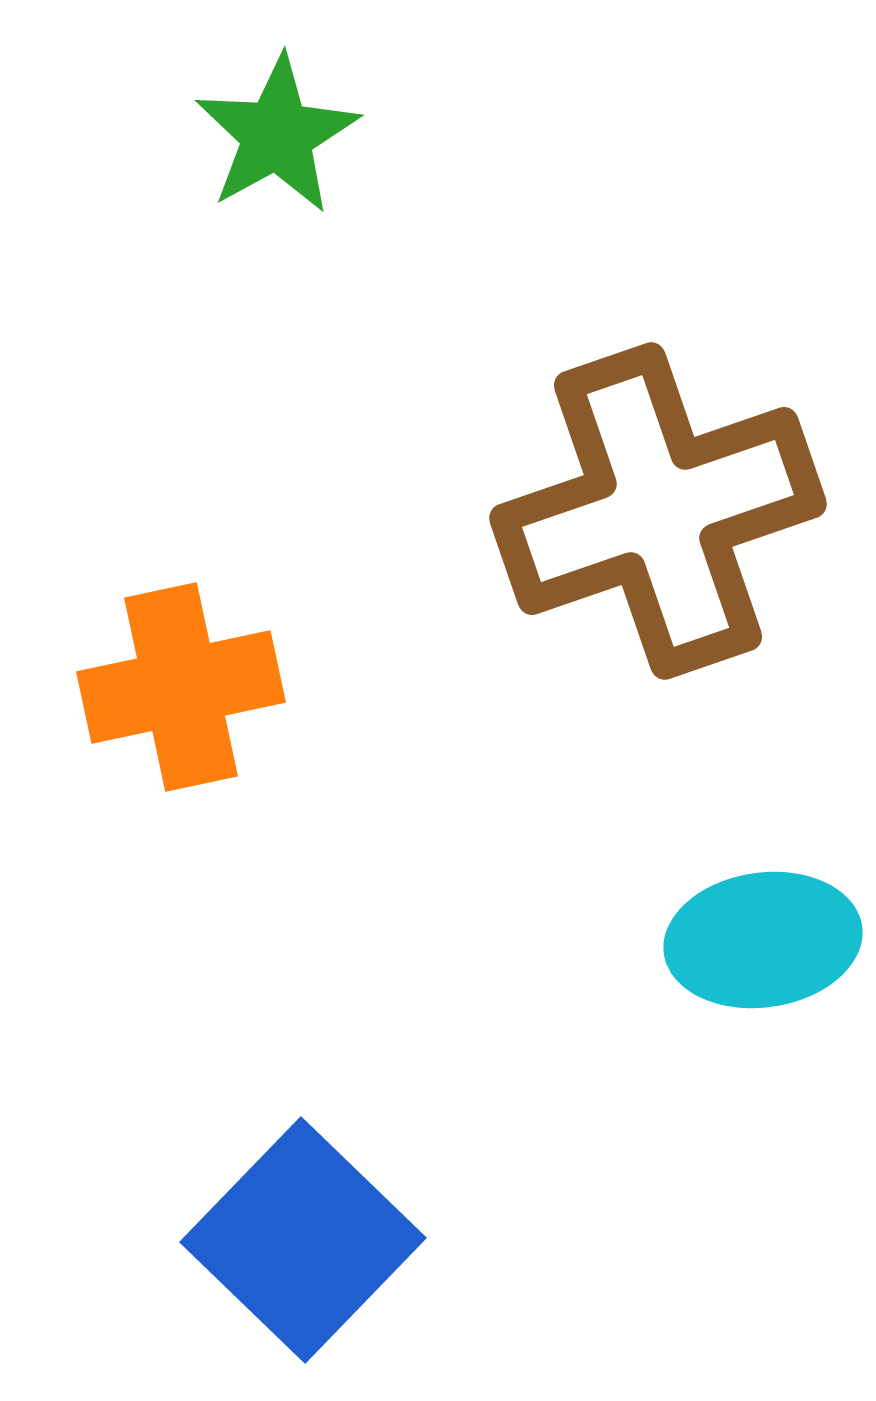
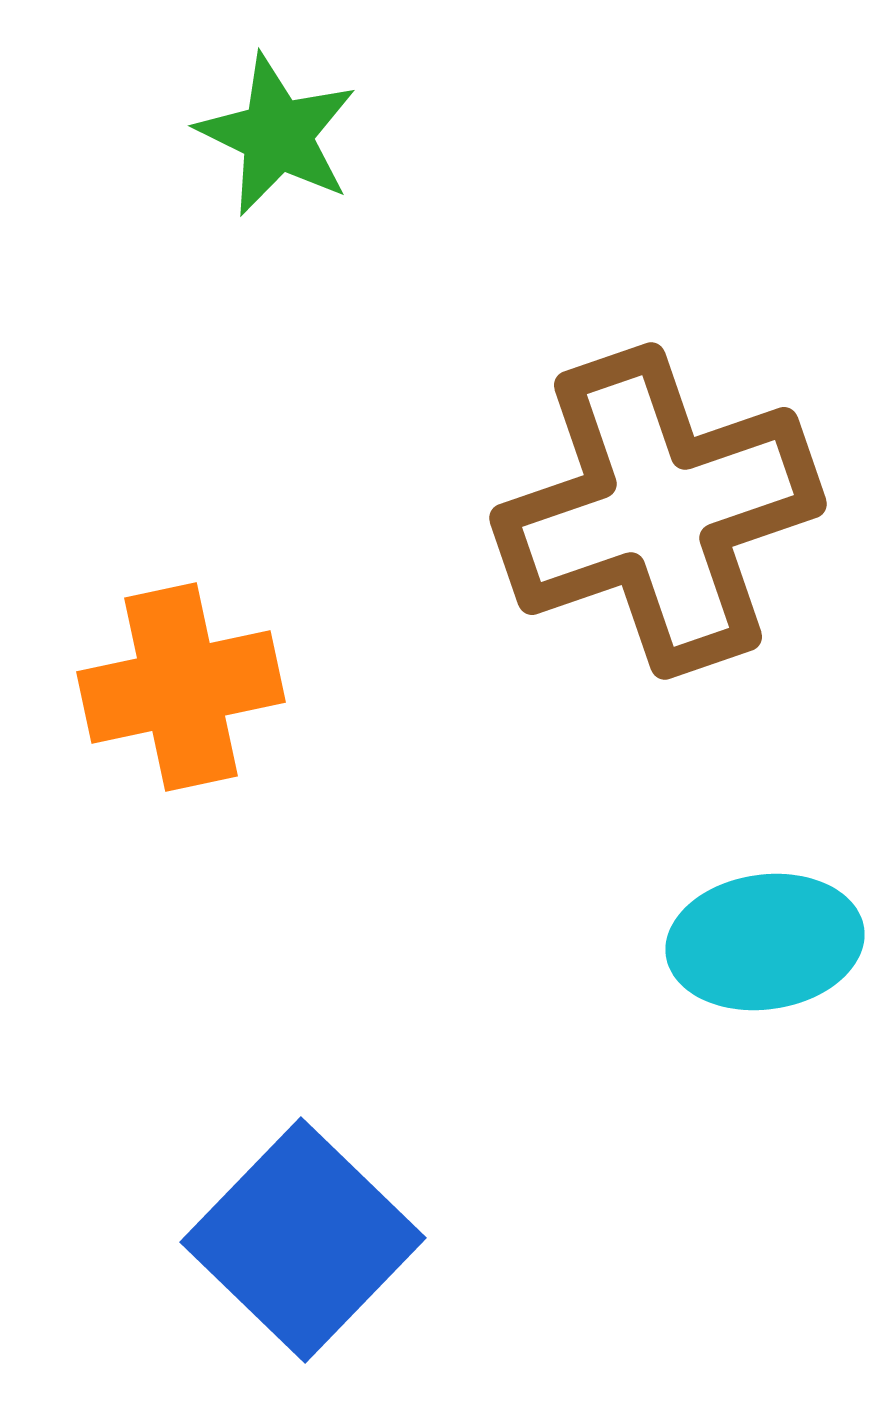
green star: rotated 17 degrees counterclockwise
cyan ellipse: moved 2 px right, 2 px down
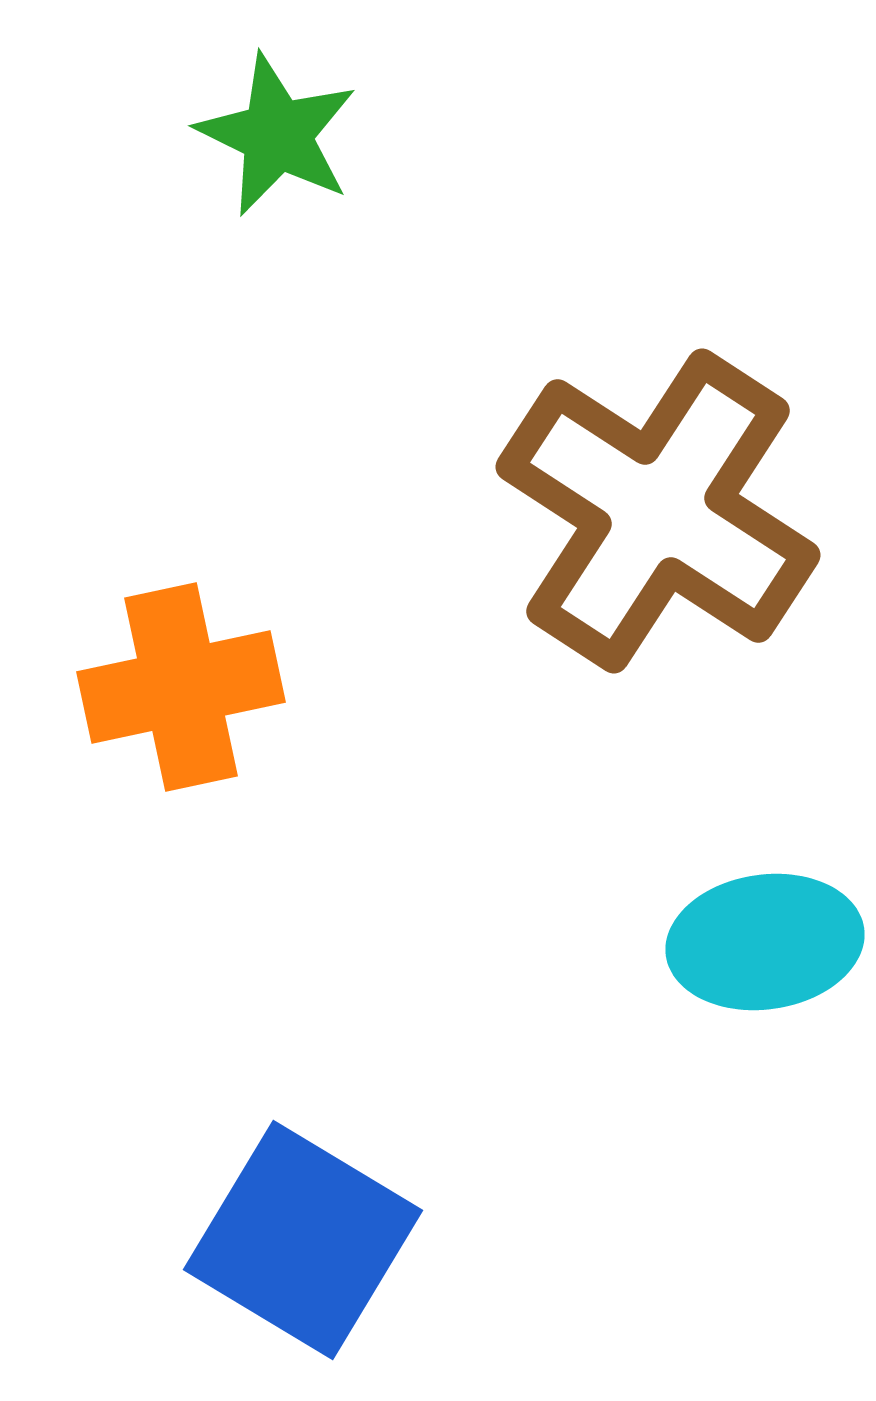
brown cross: rotated 38 degrees counterclockwise
blue square: rotated 13 degrees counterclockwise
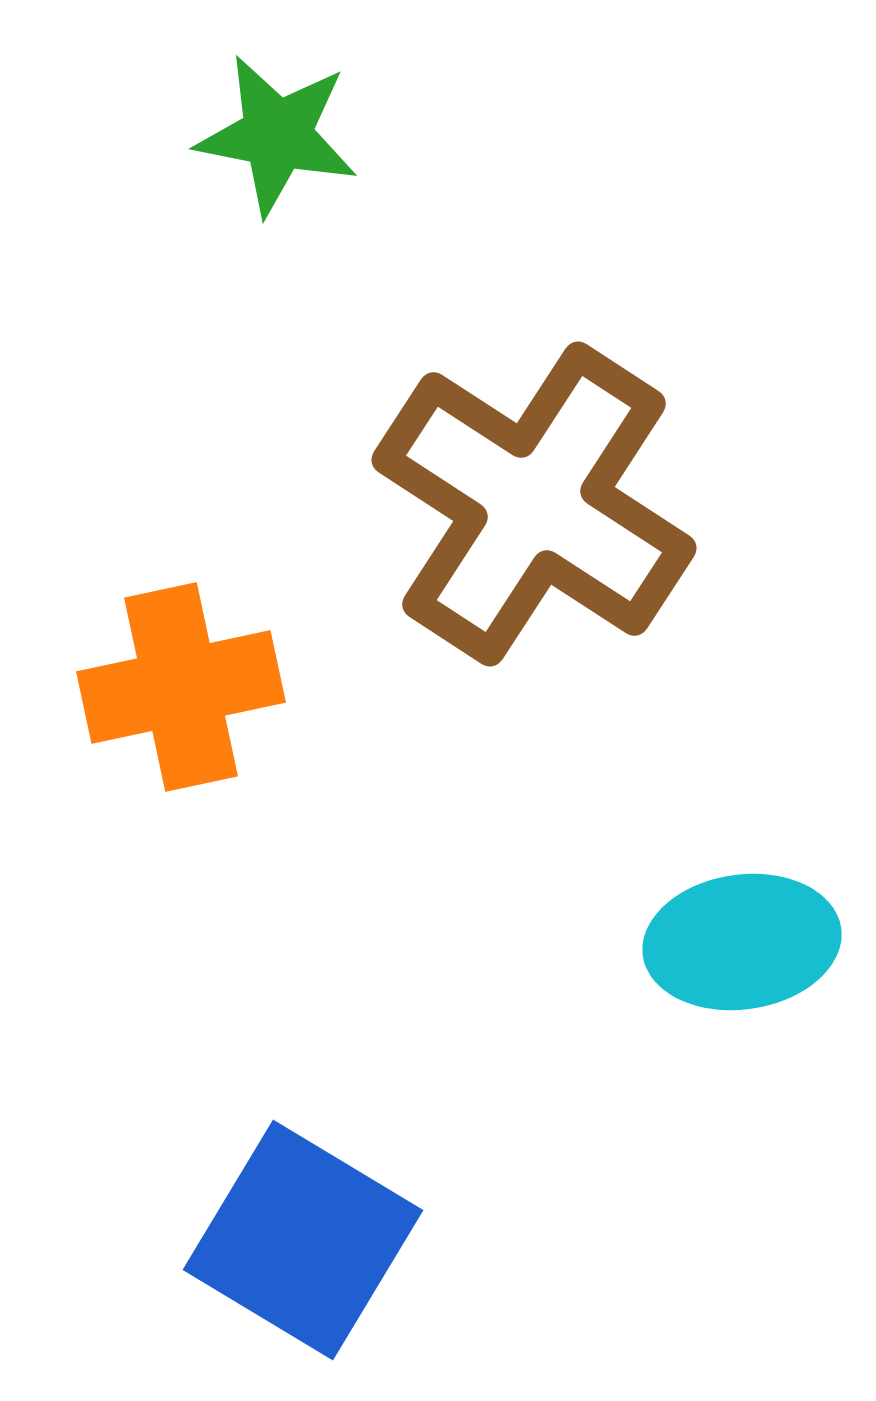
green star: rotated 15 degrees counterclockwise
brown cross: moved 124 px left, 7 px up
cyan ellipse: moved 23 px left
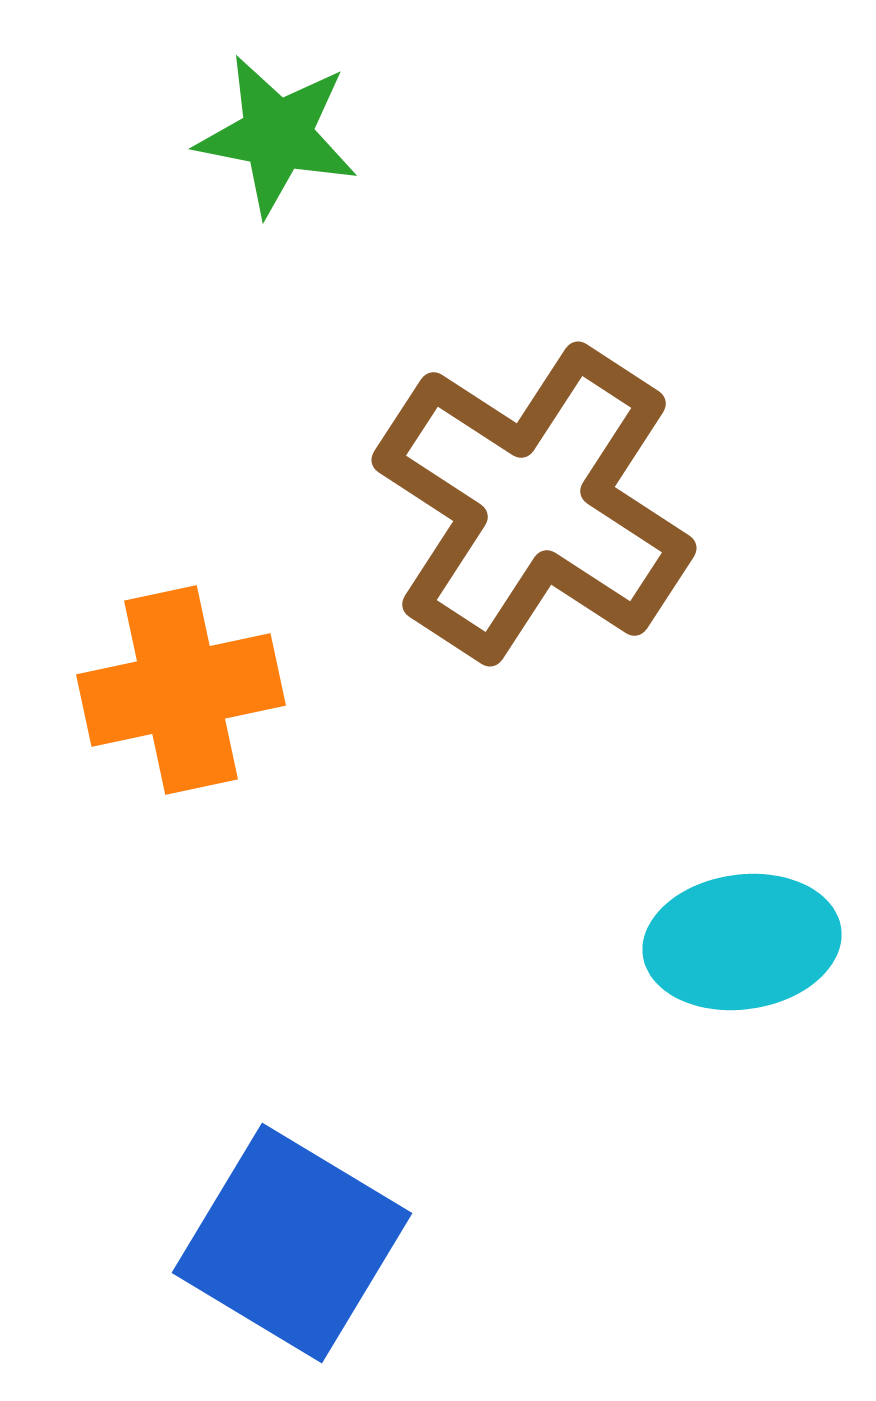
orange cross: moved 3 px down
blue square: moved 11 px left, 3 px down
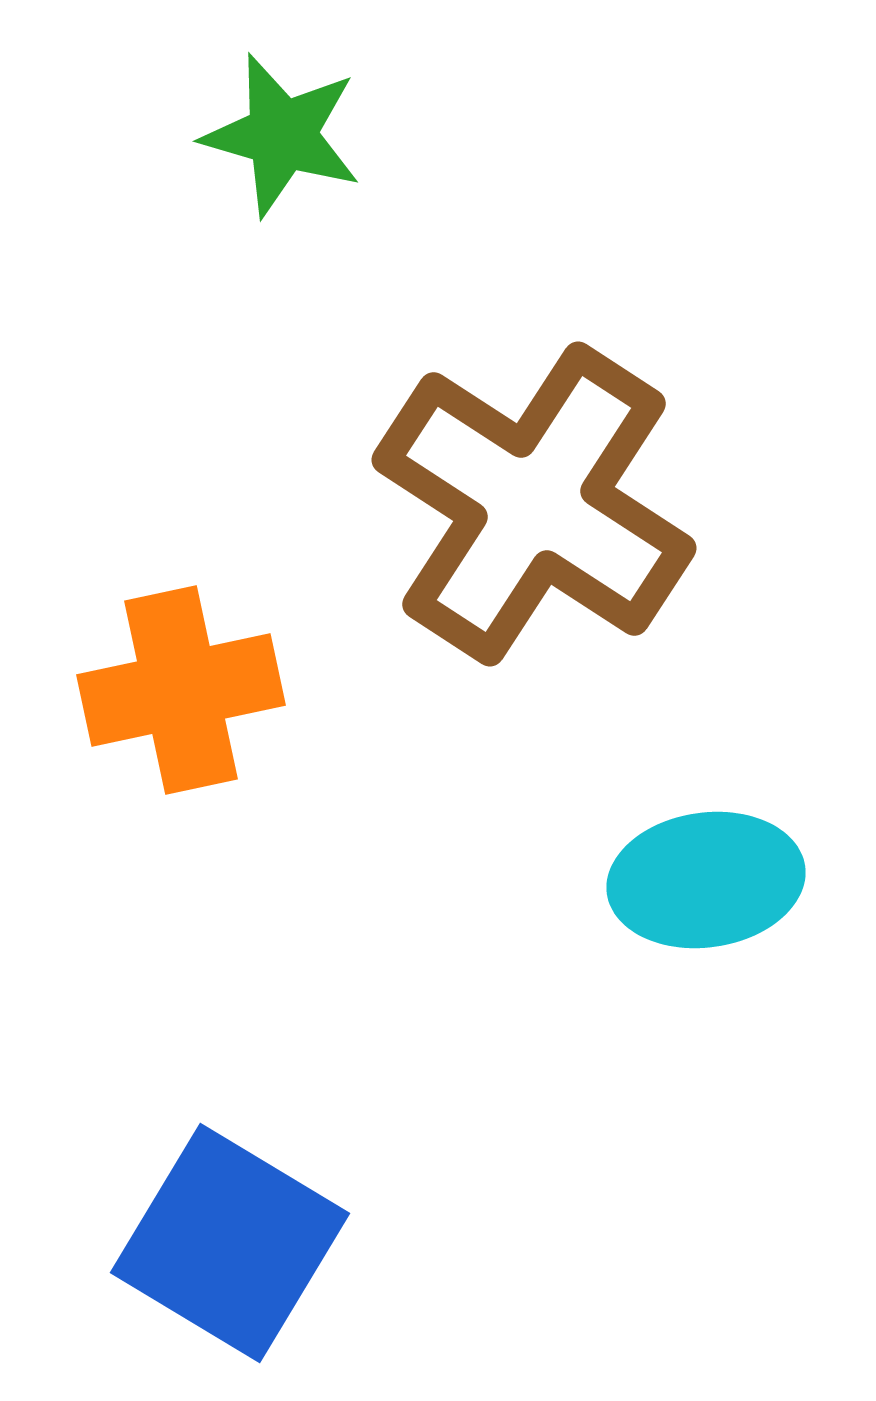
green star: moved 5 px right; rotated 5 degrees clockwise
cyan ellipse: moved 36 px left, 62 px up
blue square: moved 62 px left
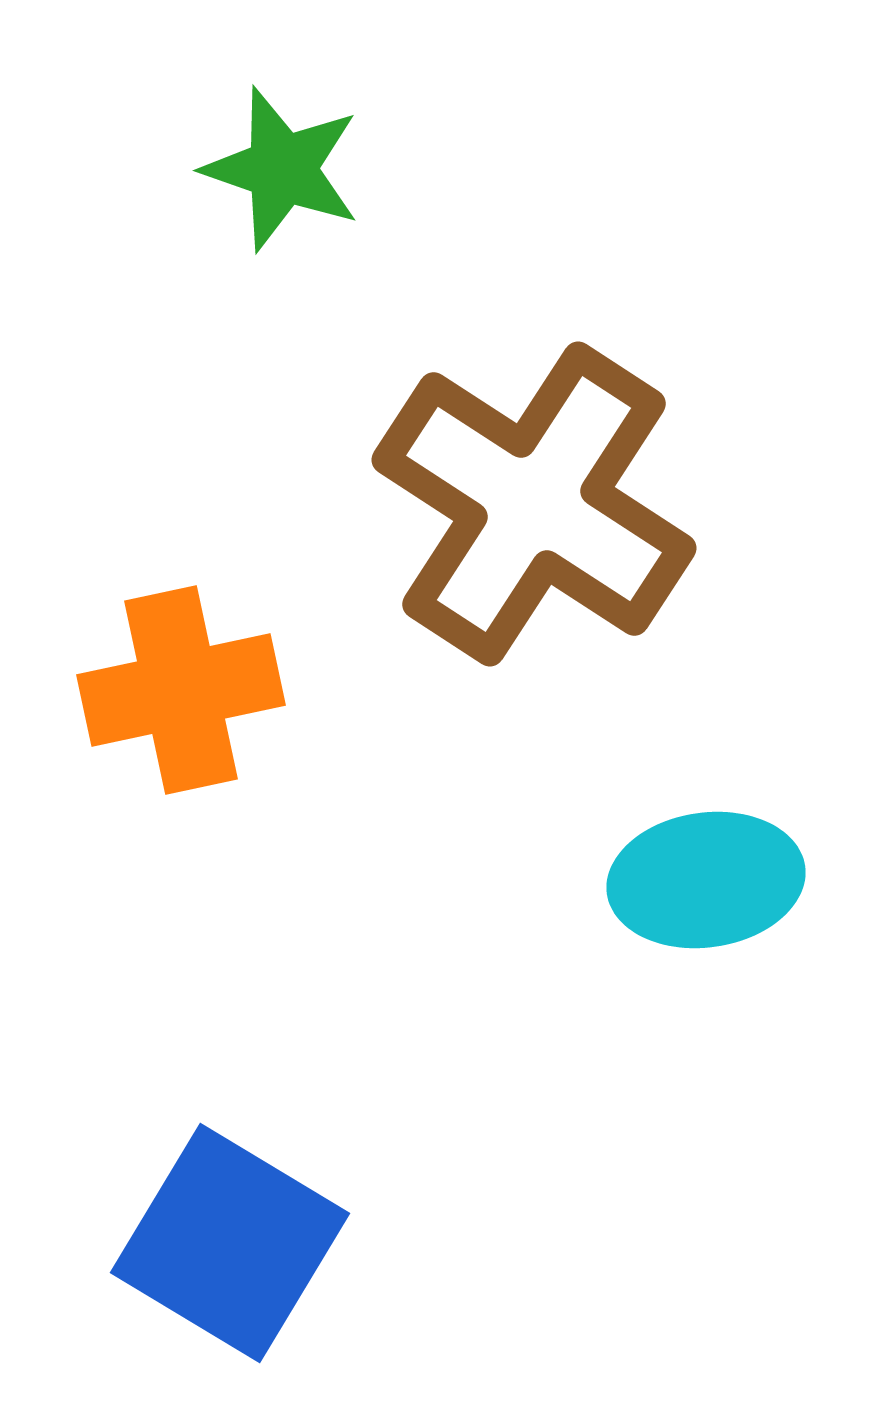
green star: moved 34 px down; rotated 3 degrees clockwise
